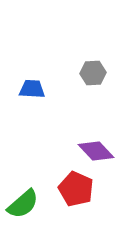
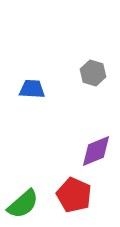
gray hexagon: rotated 20 degrees clockwise
purple diamond: rotated 69 degrees counterclockwise
red pentagon: moved 2 px left, 6 px down
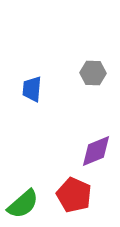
gray hexagon: rotated 15 degrees counterclockwise
blue trapezoid: rotated 88 degrees counterclockwise
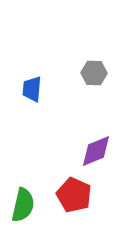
gray hexagon: moved 1 px right
green semicircle: moved 1 px down; rotated 36 degrees counterclockwise
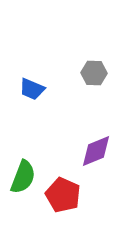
blue trapezoid: rotated 72 degrees counterclockwise
red pentagon: moved 11 px left
green semicircle: moved 28 px up; rotated 8 degrees clockwise
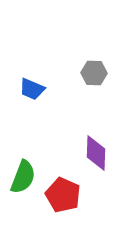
purple diamond: moved 2 px down; rotated 66 degrees counterclockwise
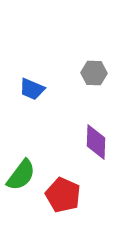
purple diamond: moved 11 px up
green semicircle: moved 2 px left, 2 px up; rotated 16 degrees clockwise
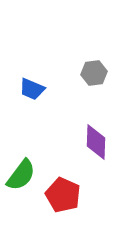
gray hexagon: rotated 10 degrees counterclockwise
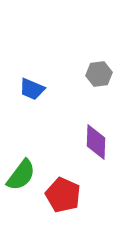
gray hexagon: moved 5 px right, 1 px down
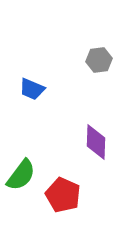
gray hexagon: moved 14 px up
